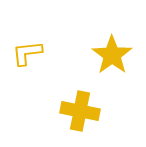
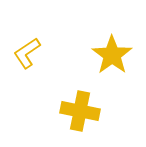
yellow L-shape: rotated 28 degrees counterclockwise
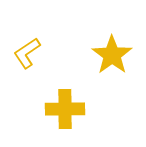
yellow cross: moved 15 px left, 2 px up; rotated 12 degrees counterclockwise
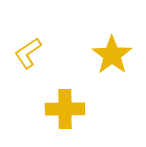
yellow L-shape: moved 1 px right
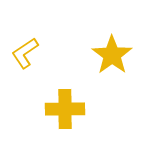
yellow L-shape: moved 3 px left
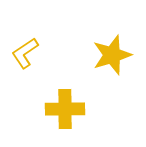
yellow star: rotated 18 degrees clockwise
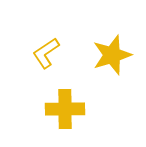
yellow L-shape: moved 21 px right
